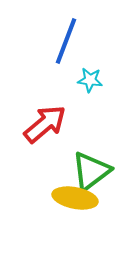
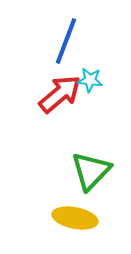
red arrow: moved 15 px right, 30 px up
green triangle: rotated 9 degrees counterclockwise
yellow ellipse: moved 20 px down
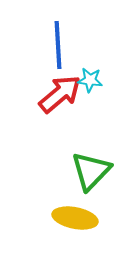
blue line: moved 8 px left, 4 px down; rotated 24 degrees counterclockwise
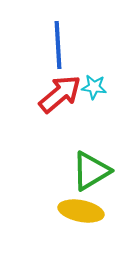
cyan star: moved 4 px right, 7 px down
green triangle: rotated 15 degrees clockwise
yellow ellipse: moved 6 px right, 7 px up
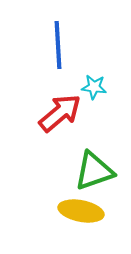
red arrow: moved 19 px down
green triangle: moved 3 px right; rotated 12 degrees clockwise
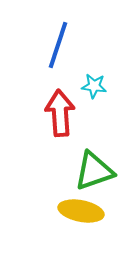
blue line: rotated 21 degrees clockwise
cyan star: moved 1 px up
red arrow: rotated 54 degrees counterclockwise
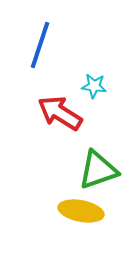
blue line: moved 18 px left
red arrow: rotated 54 degrees counterclockwise
green triangle: moved 4 px right, 1 px up
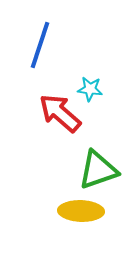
cyan star: moved 4 px left, 3 px down
red arrow: rotated 9 degrees clockwise
yellow ellipse: rotated 9 degrees counterclockwise
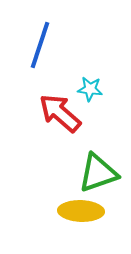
green triangle: moved 3 px down
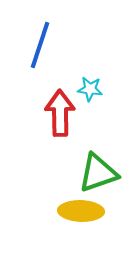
red arrow: rotated 48 degrees clockwise
